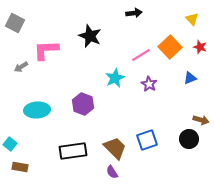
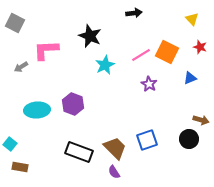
orange square: moved 3 px left, 5 px down; rotated 20 degrees counterclockwise
cyan star: moved 10 px left, 13 px up
purple hexagon: moved 10 px left
black rectangle: moved 6 px right, 1 px down; rotated 28 degrees clockwise
purple semicircle: moved 2 px right
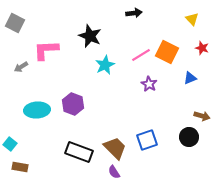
red star: moved 2 px right, 1 px down
brown arrow: moved 1 px right, 4 px up
black circle: moved 2 px up
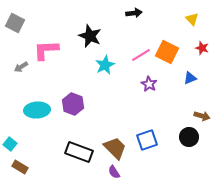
brown rectangle: rotated 21 degrees clockwise
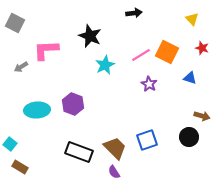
blue triangle: rotated 40 degrees clockwise
